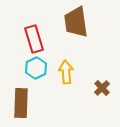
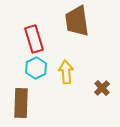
brown trapezoid: moved 1 px right, 1 px up
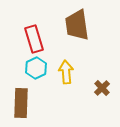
brown trapezoid: moved 4 px down
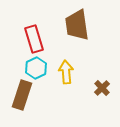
brown rectangle: moved 1 px right, 8 px up; rotated 16 degrees clockwise
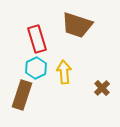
brown trapezoid: rotated 64 degrees counterclockwise
red rectangle: moved 3 px right
yellow arrow: moved 2 px left
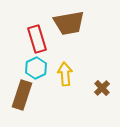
brown trapezoid: moved 8 px left, 2 px up; rotated 28 degrees counterclockwise
yellow arrow: moved 1 px right, 2 px down
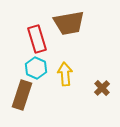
cyan hexagon: rotated 10 degrees counterclockwise
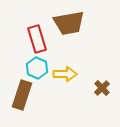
cyan hexagon: moved 1 px right
yellow arrow: rotated 95 degrees clockwise
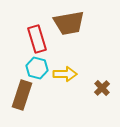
cyan hexagon: rotated 10 degrees counterclockwise
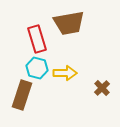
yellow arrow: moved 1 px up
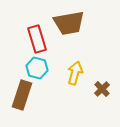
yellow arrow: moved 10 px right; rotated 75 degrees counterclockwise
brown cross: moved 1 px down
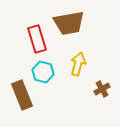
cyan hexagon: moved 6 px right, 4 px down
yellow arrow: moved 3 px right, 9 px up
brown cross: rotated 14 degrees clockwise
brown rectangle: rotated 40 degrees counterclockwise
